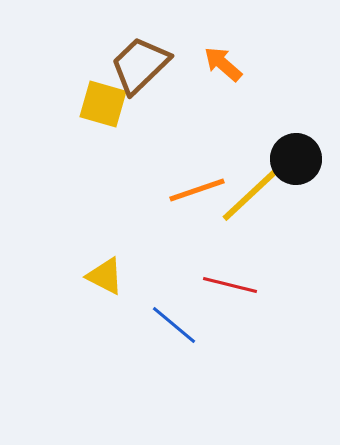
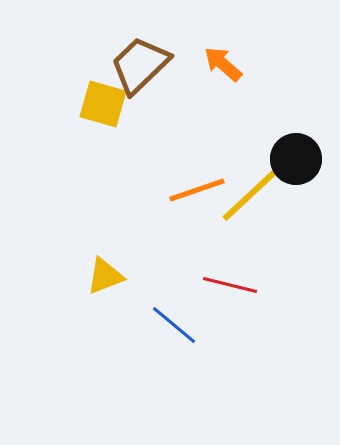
yellow triangle: rotated 48 degrees counterclockwise
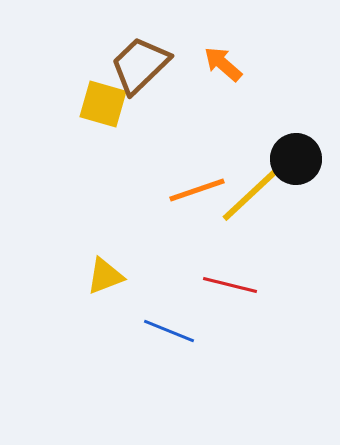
blue line: moved 5 px left, 6 px down; rotated 18 degrees counterclockwise
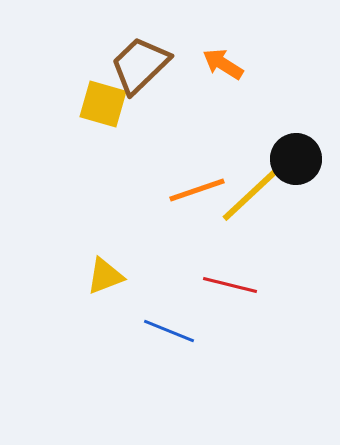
orange arrow: rotated 9 degrees counterclockwise
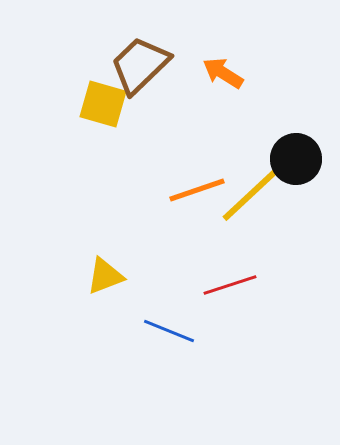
orange arrow: moved 9 px down
red line: rotated 32 degrees counterclockwise
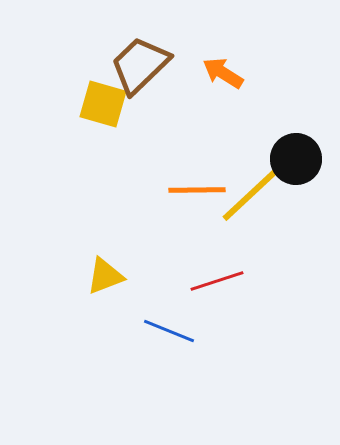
orange line: rotated 18 degrees clockwise
red line: moved 13 px left, 4 px up
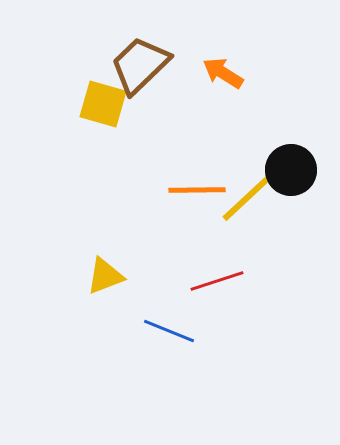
black circle: moved 5 px left, 11 px down
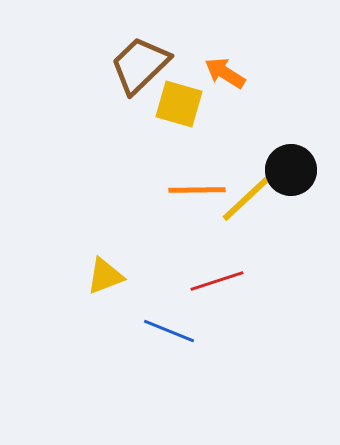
orange arrow: moved 2 px right
yellow square: moved 76 px right
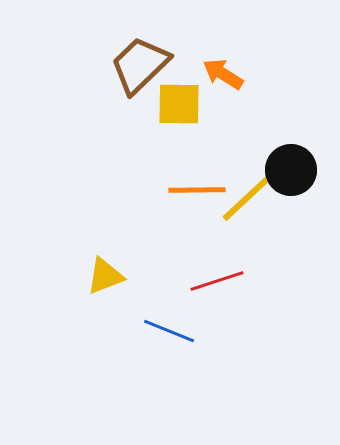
orange arrow: moved 2 px left, 1 px down
yellow square: rotated 15 degrees counterclockwise
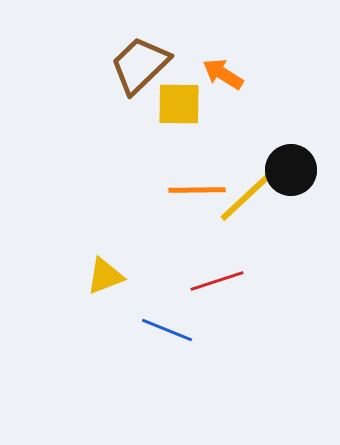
yellow line: moved 2 px left
blue line: moved 2 px left, 1 px up
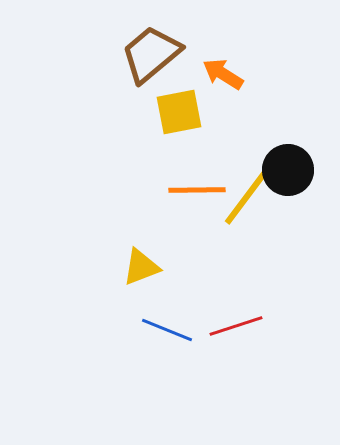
brown trapezoid: moved 11 px right, 11 px up; rotated 4 degrees clockwise
yellow square: moved 8 px down; rotated 12 degrees counterclockwise
black circle: moved 3 px left
yellow line: rotated 10 degrees counterclockwise
yellow triangle: moved 36 px right, 9 px up
red line: moved 19 px right, 45 px down
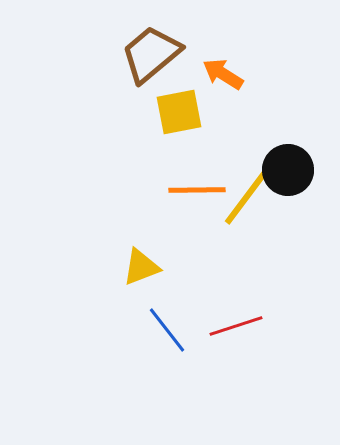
blue line: rotated 30 degrees clockwise
